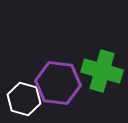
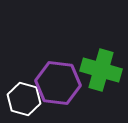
green cross: moved 1 px left, 1 px up
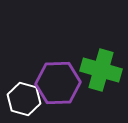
purple hexagon: rotated 9 degrees counterclockwise
